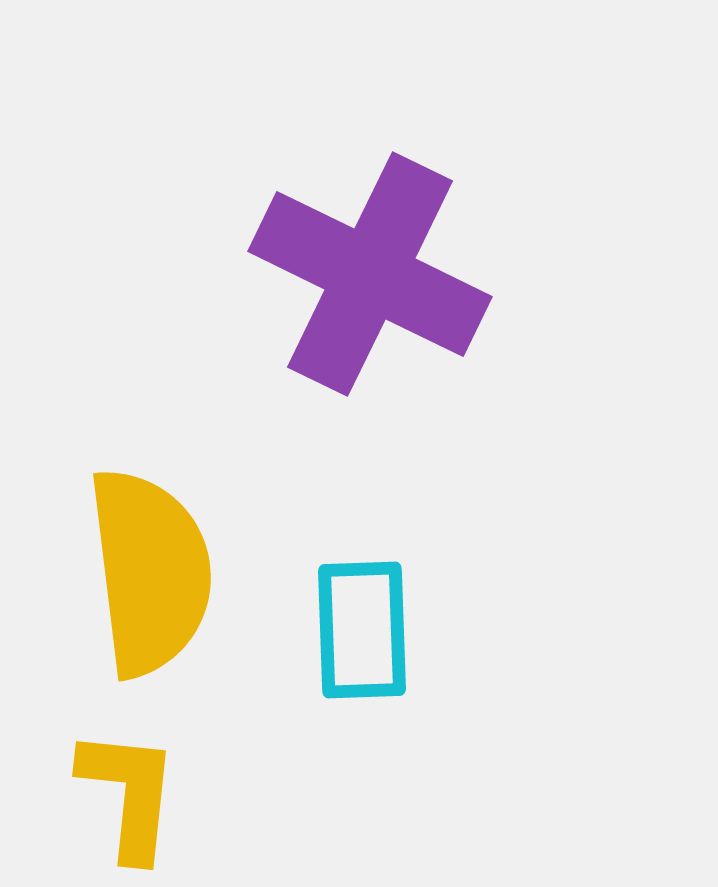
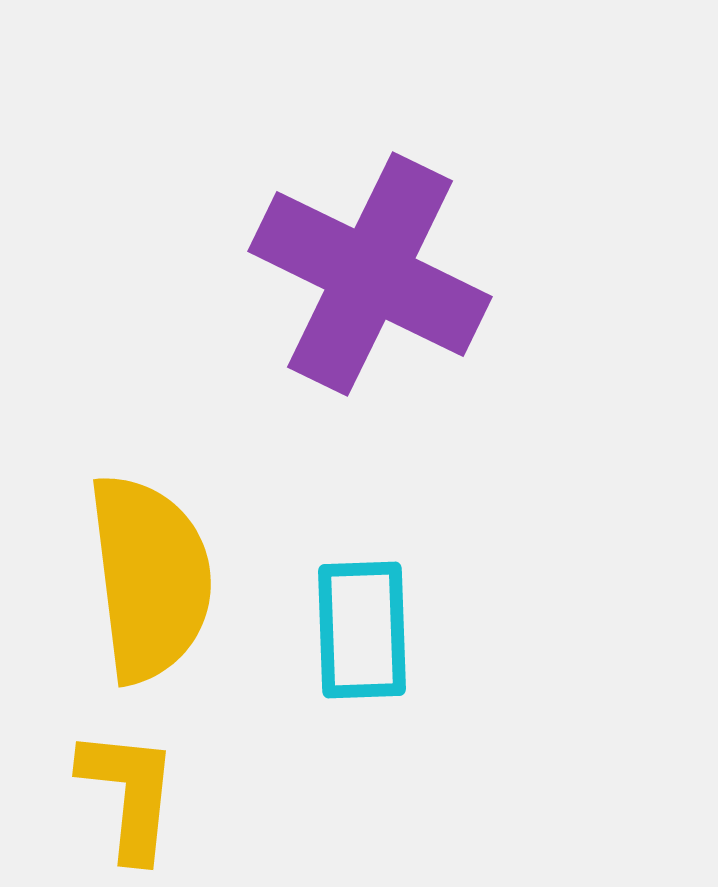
yellow semicircle: moved 6 px down
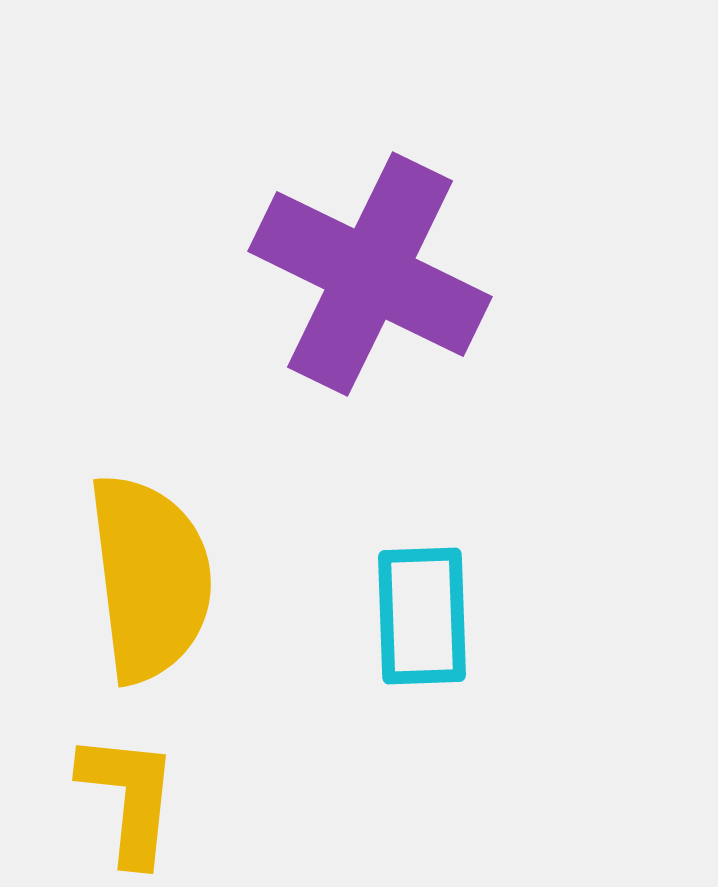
cyan rectangle: moved 60 px right, 14 px up
yellow L-shape: moved 4 px down
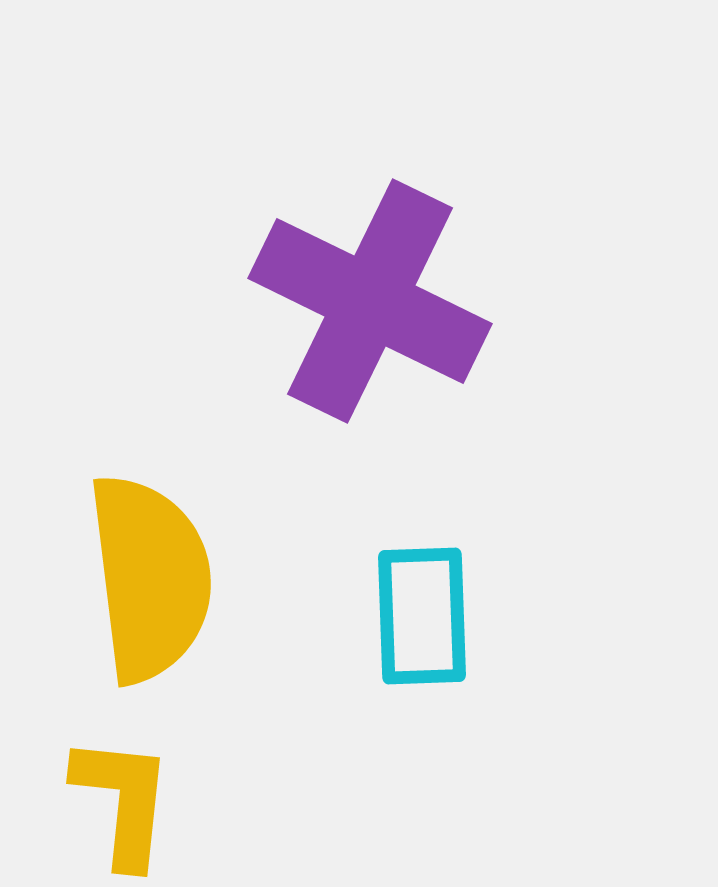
purple cross: moved 27 px down
yellow L-shape: moved 6 px left, 3 px down
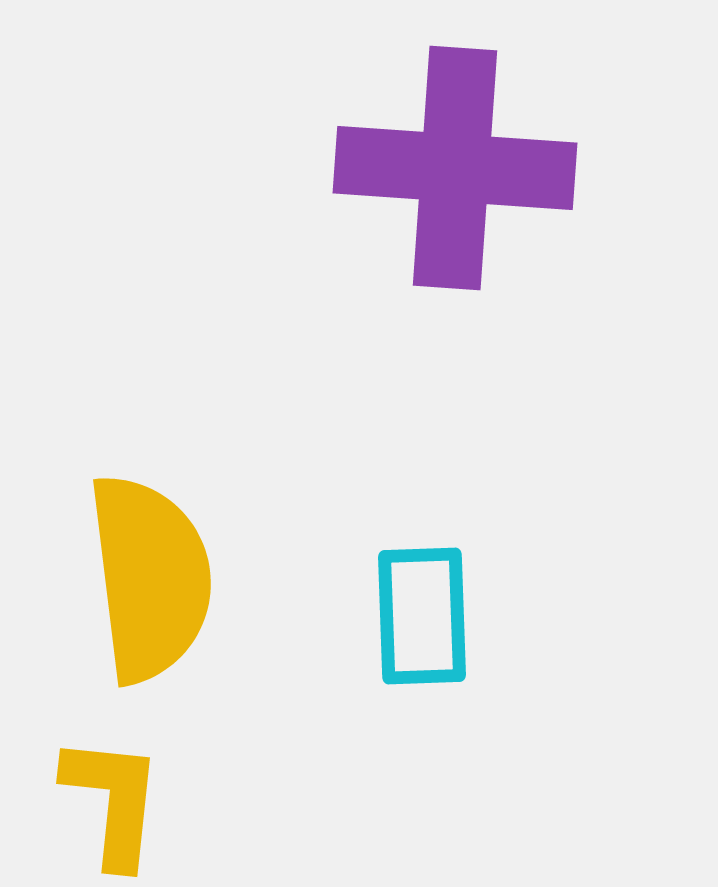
purple cross: moved 85 px right, 133 px up; rotated 22 degrees counterclockwise
yellow L-shape: moved 10 px left
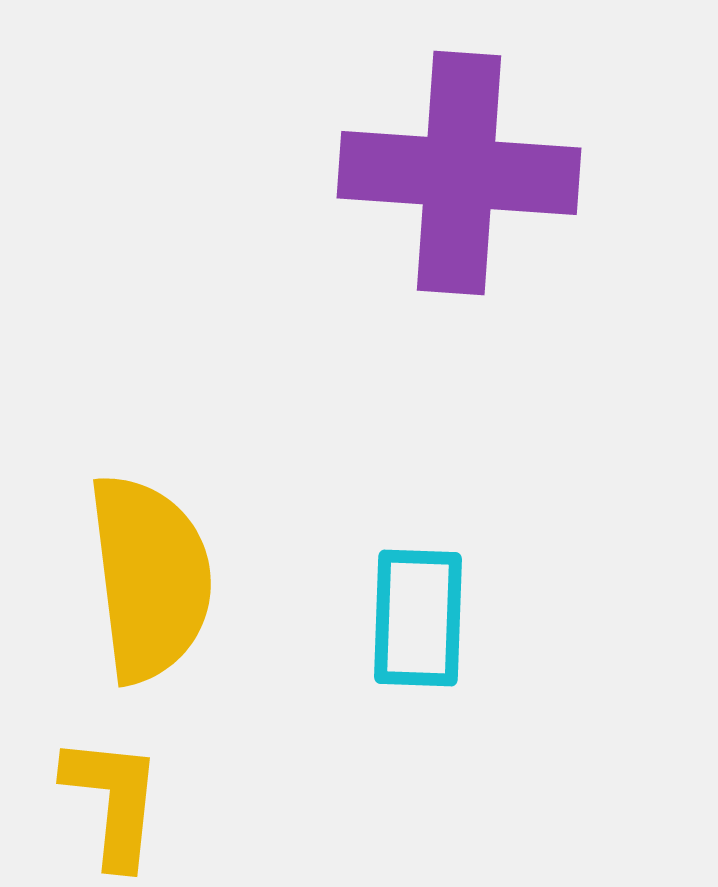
purple cross: moved 4 px right, 5 px down
cyan rectangle: moved 4 px left, 2 px down; rotated 4 degrees clockwise
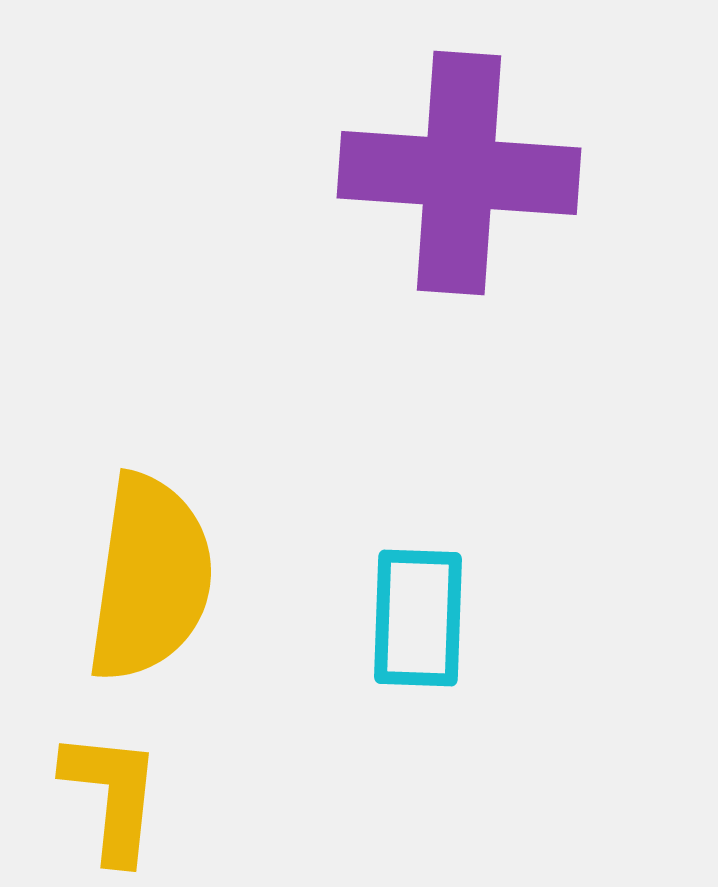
yellow semicircle: rotated 15 degrees clockwise
yellow L-shape: moved 1 px left, 5 px up
